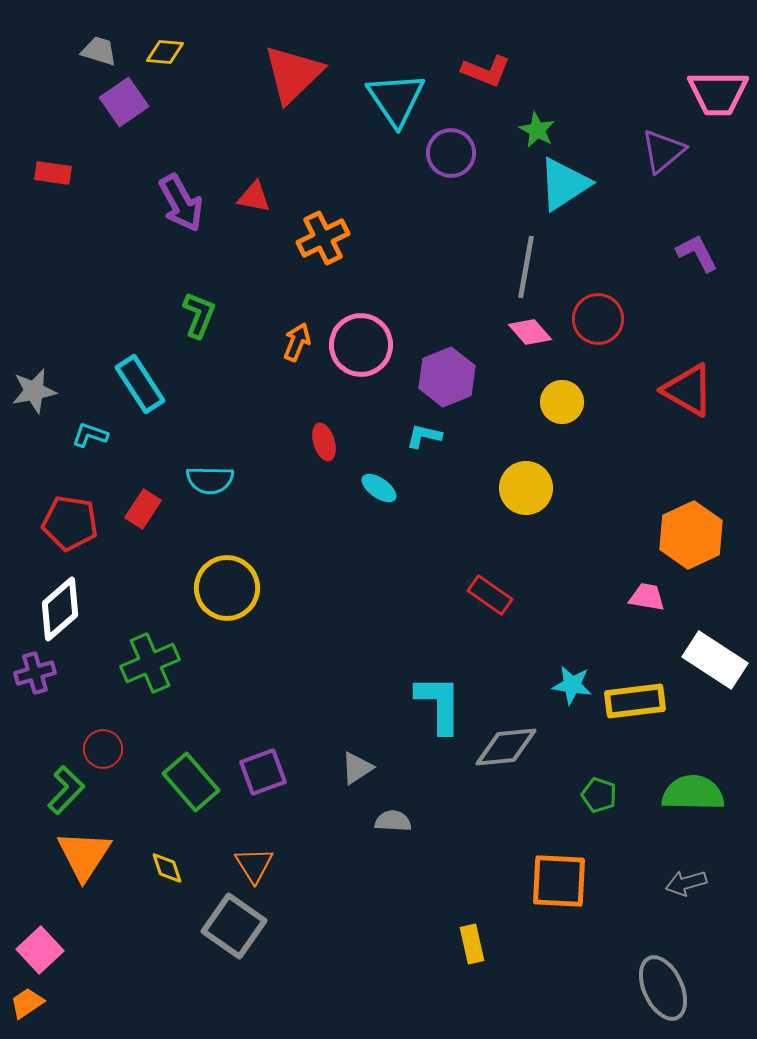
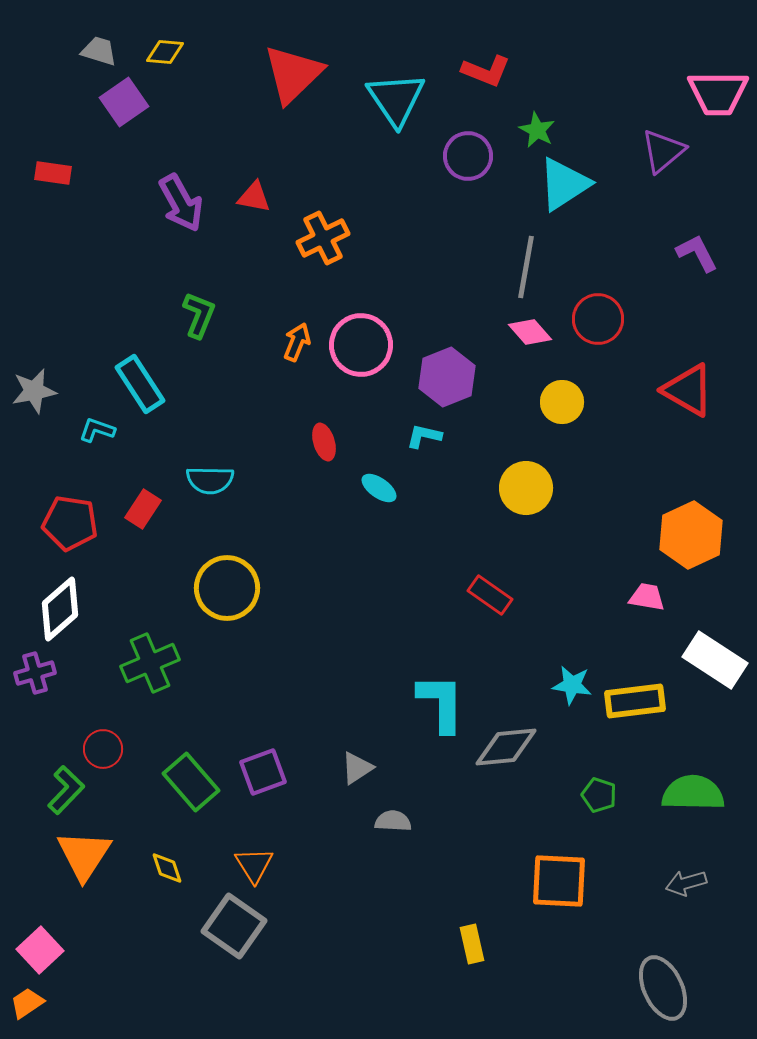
purple circle at (451, 153): moved 17 px right, 3 px down
cyan L-shape at (90, 435): moved 7 px right, 5 px up
cyan L-shape at (439, 704): moved 2 px right, 1 px up
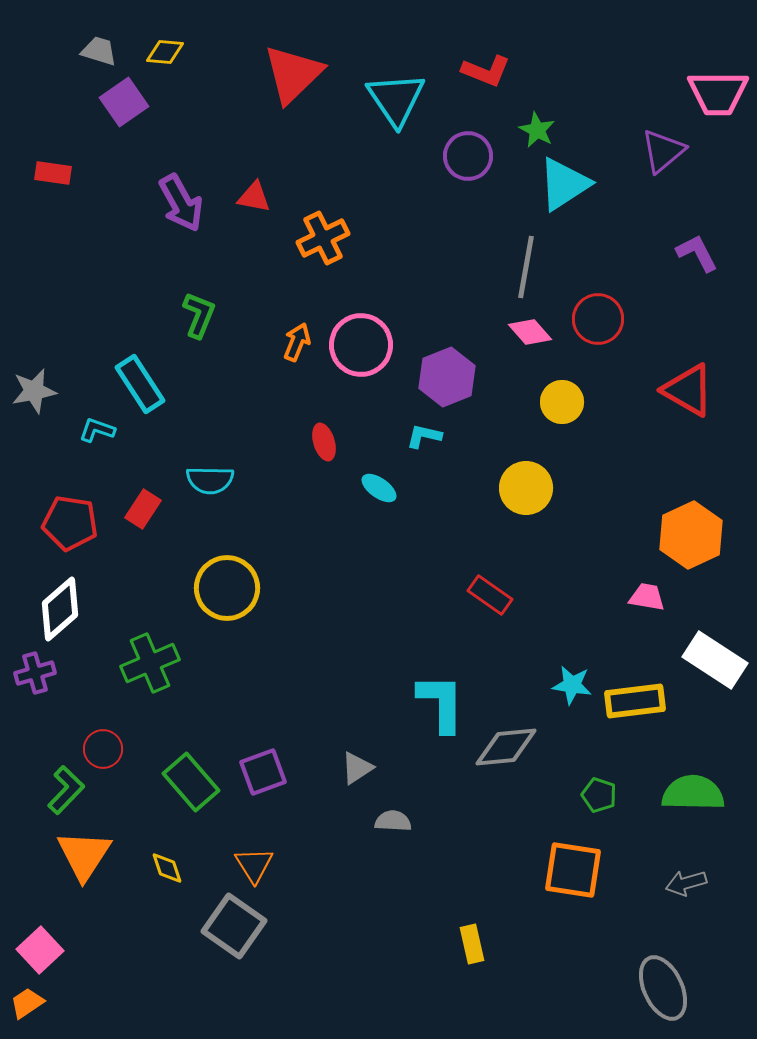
orange square at (559, 881): moved 14 px right, 11 px up; rotated 6 degrees clockwise
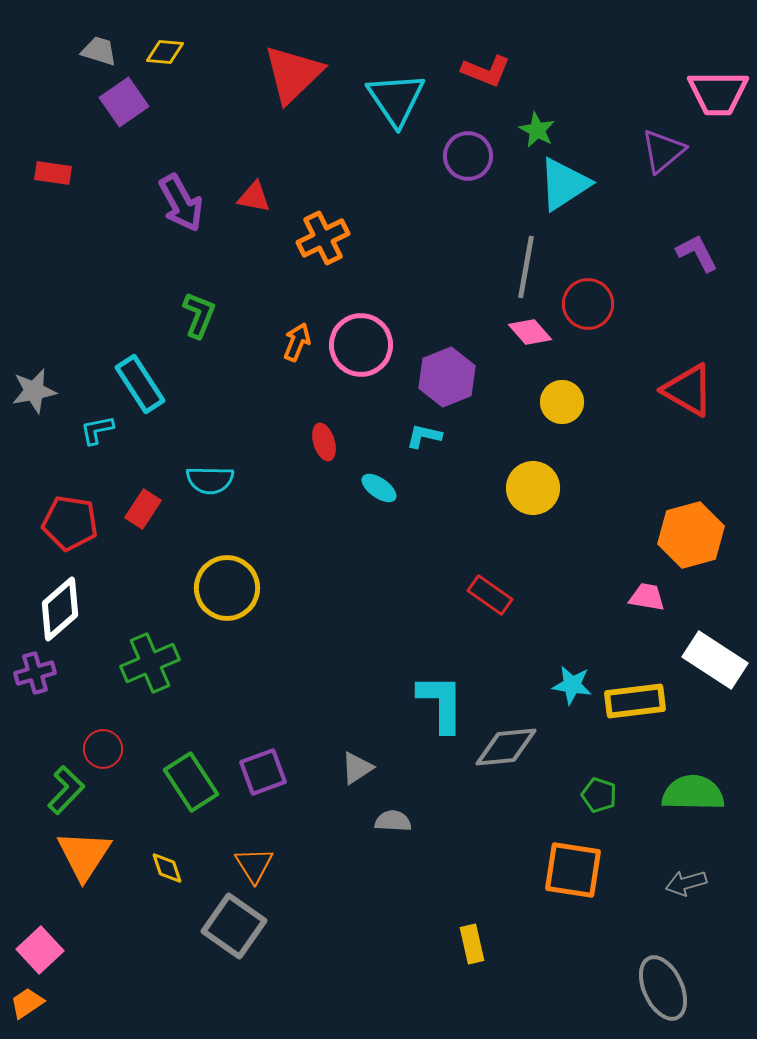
red circle at (598, 319): moved 10 px left, 15 px up
cyan L-shape at (97, 430): rotated 30 degrees counterclockwise
yellow circle at (526, 488): moved 7 px right
orange hexagon at (691, 535): rotated 10 degrees clockwise
green rectangle at (191, 782): rotated 8 degrees clockwise
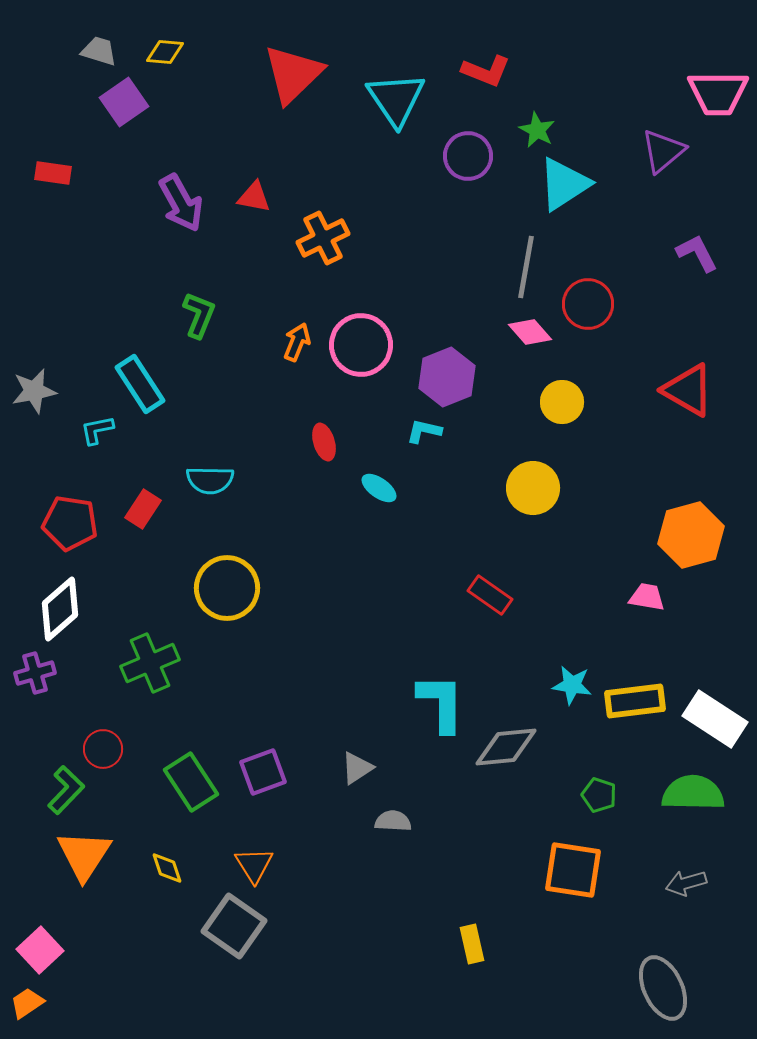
cyan L-shape at (424, 436): moved 5 px up
white rectangle at (715, 660): moved 59 px down
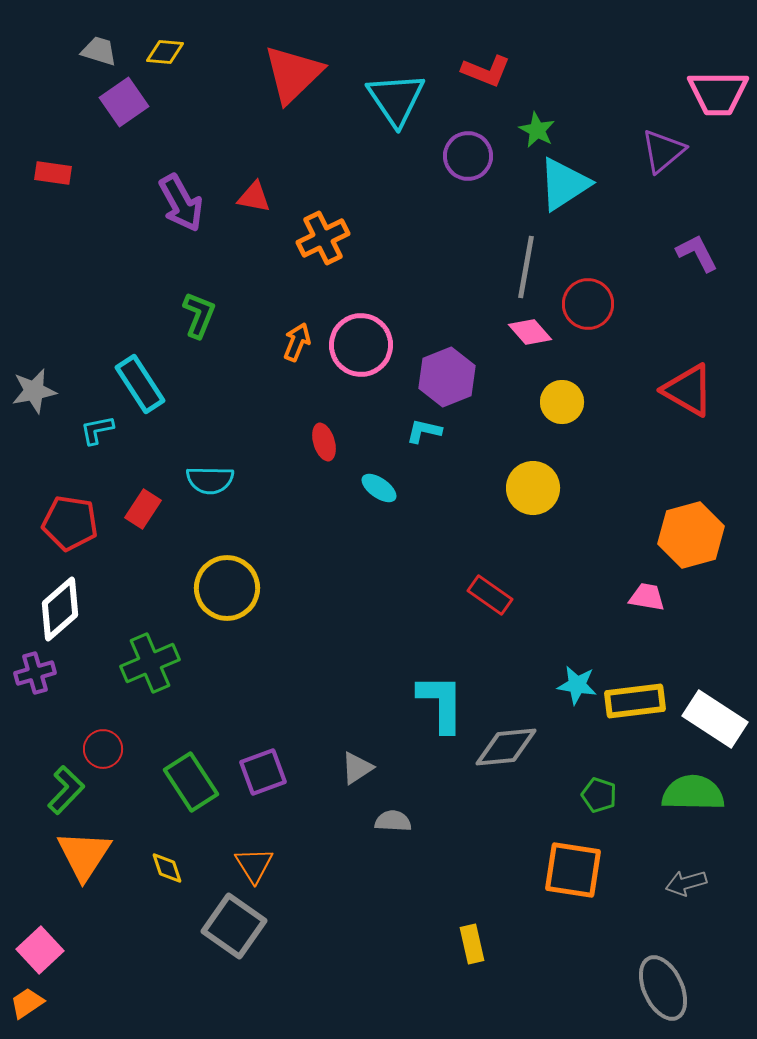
cyan star at (572, 685): moved 5 px right
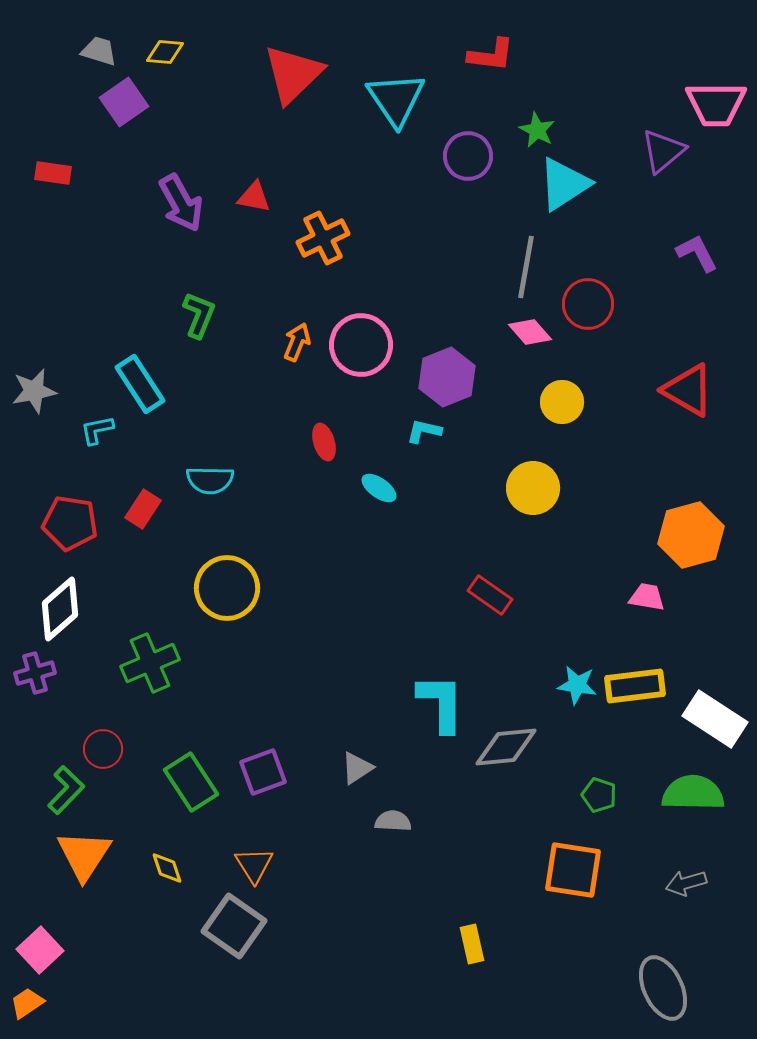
red L-shape at (486, 71): moved 5 px right, 16 px up; rotated 15 degrees counterclockwise
pink trapezoid at (718, 93): moved 2 px left, 11 px down
yellow rectangle at (635, 701): moved 15 px up
